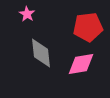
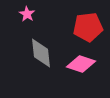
pink diamond: rotated 28 degrees clockwise
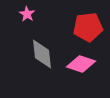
gray diamond: moved 1 px right, 1 px down
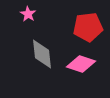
pink star: moved 1 px right
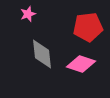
pink star: rotated 21 degrees clockwise
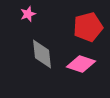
red pentagon: rotated 8 degrees counterclockwise
